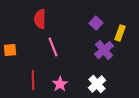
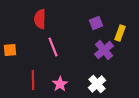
purple square: rotated 24 degrees clockwise
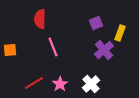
red line: moved 1 px right, 3 px down; rotated 60 degrees clockwise
white cross: moved 6 px left
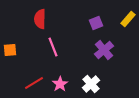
yellow rectangle: moved 8 px right, 14 px up; rotated 21 degrees clockwise
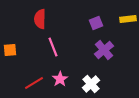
yellow rectangle: rotated 42 degrees clockwise
pink star: moved 5 px up
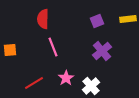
red semicircle: moved 3 px right
purple square: moved 1 px right, 2 px up
purple cross: moved 2 px left, 1 px down
pink star: moved 6 px right, 1 px up
white cross: moved 2 px down
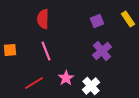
yellow rectangle: rotated 63 degrees clockwise
pink line: moved 7 px left, 4 px down
